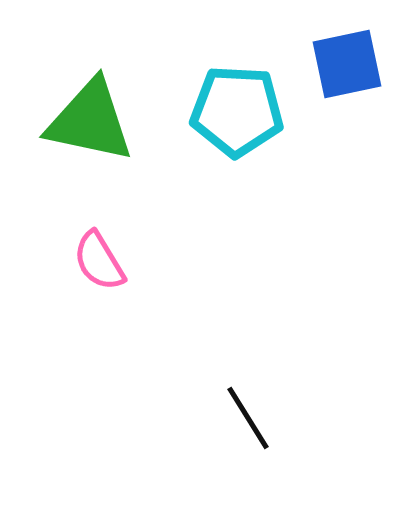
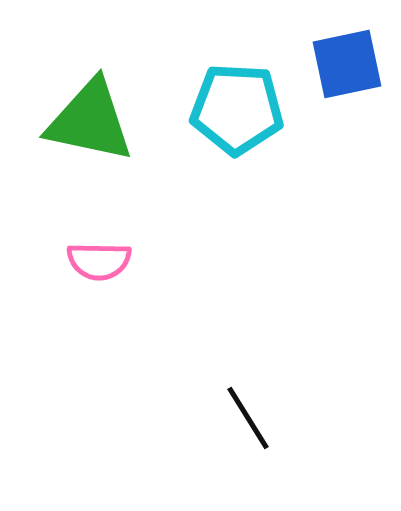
cyan pentagon: moved 2 px up
pink semicircle: rotated 58 degrees counterclockwise
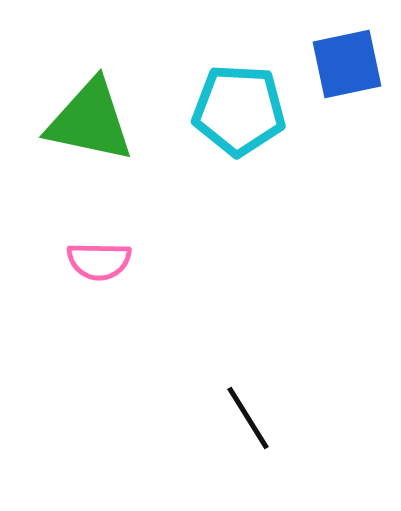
cyan pentagon: moved 2 px right, 1 px down
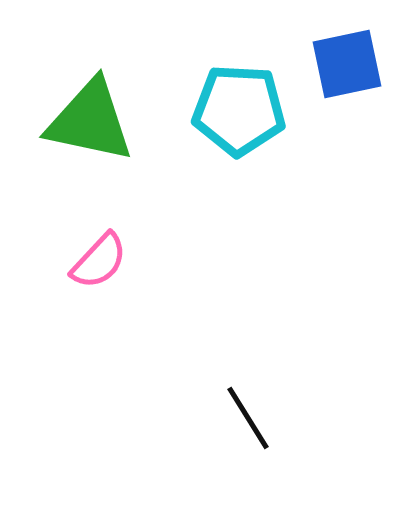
pink semicircle: rotated 48 degrees counterclockwise
